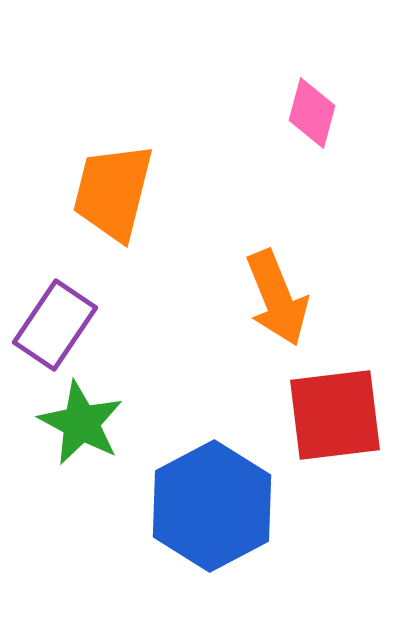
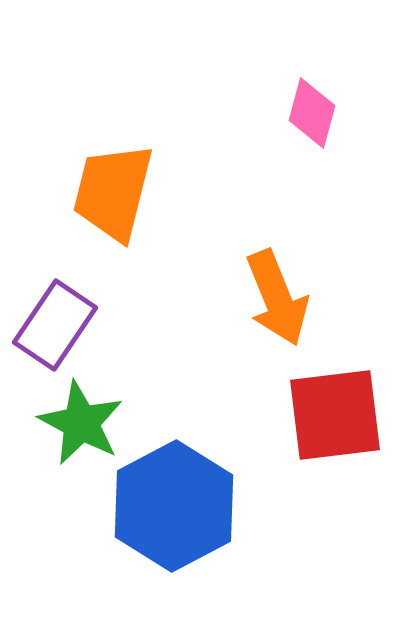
blue hexagon: moved 38 px left
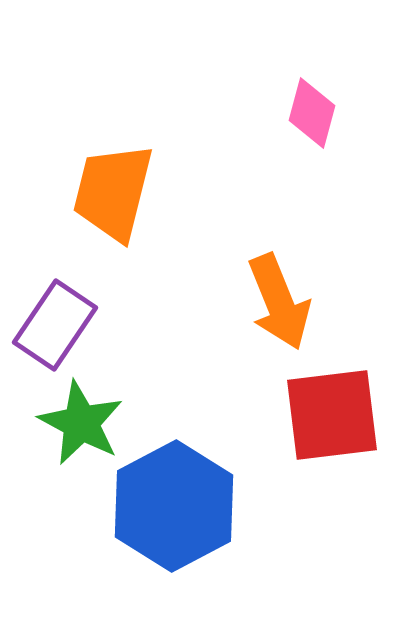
orange arrow: moved 2 px right, 4 px down
red square: moved 3 px left
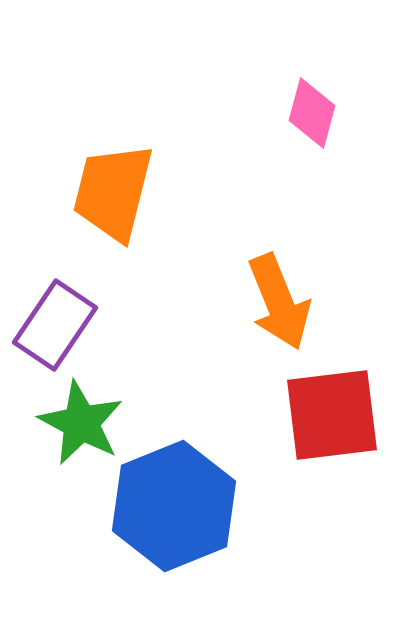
blue hexagon: rotated 6 degrees clockwise
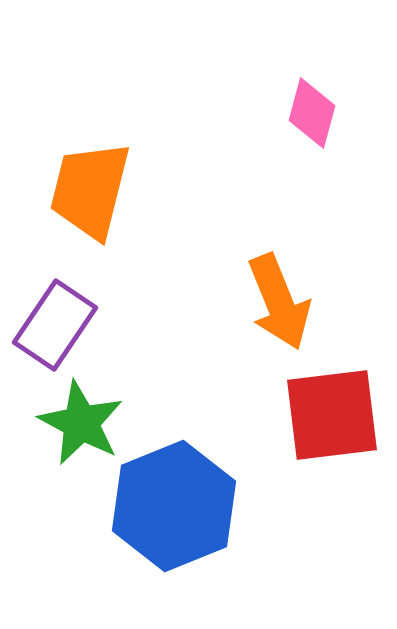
orange trapezoid: moved 23 px left, 2 px up
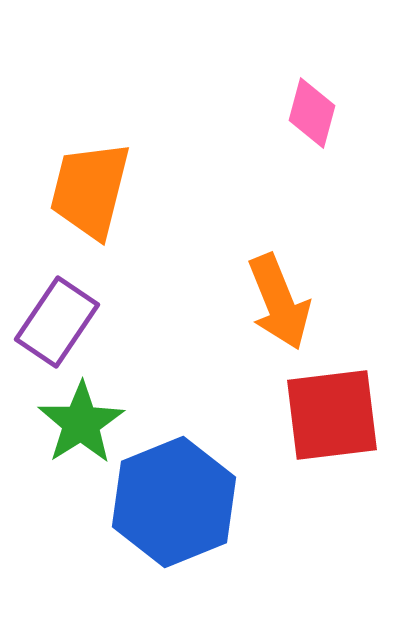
purple rectangle: moved 2 px right, 3 px up
green star: rotated 12 degrees clockwise
blue hexagon: moved 4 px up
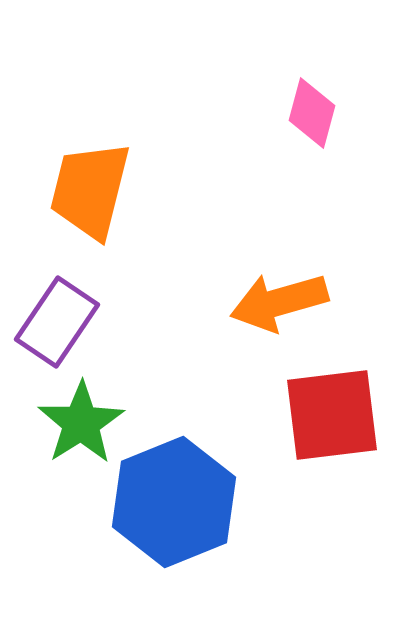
orange arrow: rotated 96 degrees clockwise
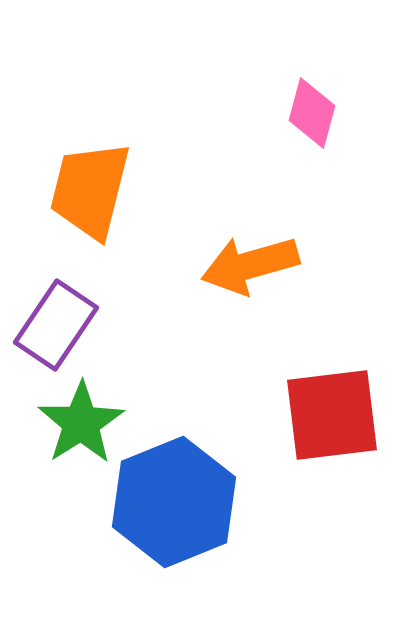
orange arrow: moved 29 px left, 37 px up
purple rectangle: moved 1 px left, 3 px down
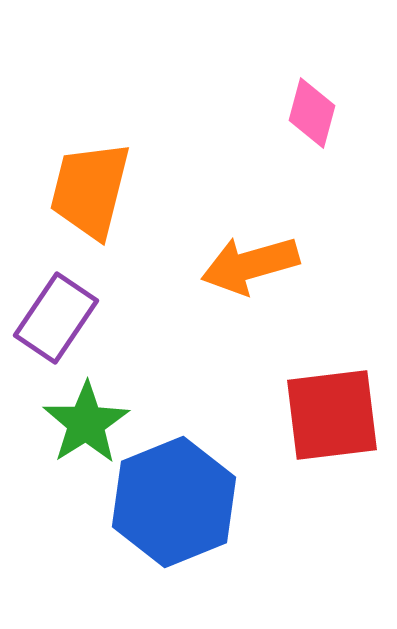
purple rectangle: moved 7 px up
green star: moved 5 px right
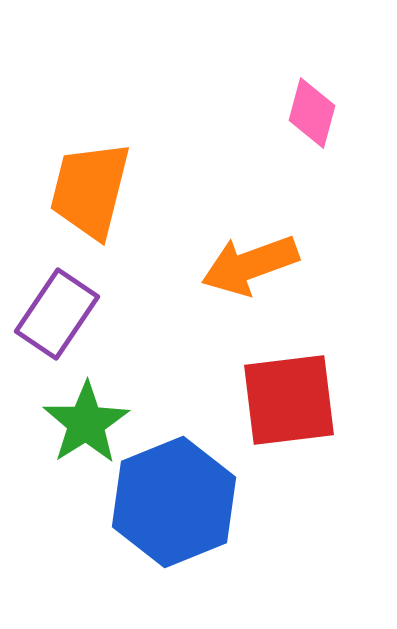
orange arrow: rotated 4 degrees counterclockwise
purple rectangle: moved 1 px right, 4 px up
red square: moved 43 px left, 15 px up
